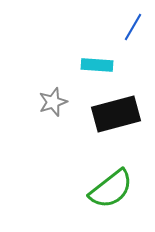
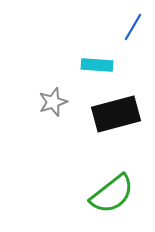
green semicircle: moved 1 px right, 5 px down
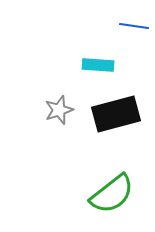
blue line: moved 1 px right, 1 px up; rotated 68 degrees clockwise
cyan rectangle: moved 1 px right
gray star: moved 6 px right, 8 px down
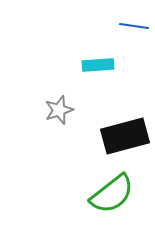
cyan rectangle: rotated 8 degrees counterclockwise
black rectangle: moved 9 px right, 22 px down
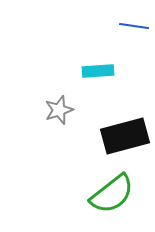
cyan rectangle: moved 6 px down
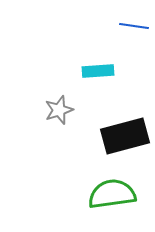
green semicircle: rotated 150 degrees counterclockwise
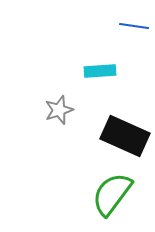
cyan rectangle: moved 2 px right
black rectangle: rotated 39 degrees clockwise
green semicircle: rotated 45 degrees counterclockwise
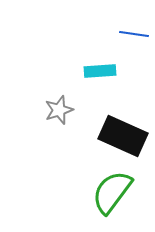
blue line: moved 8 px down
black rectangle: moved 2 px left
green semicircle: moved 2 px up
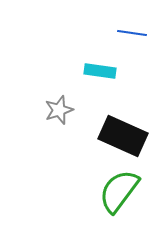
blue line: moved 2 px left, 1 px up
cyan rectangle: rotated 12 degrees clockwise
green semicircle: moved 7 px right, 1 px up
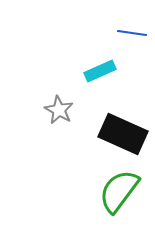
cyan rectangle: rotated 32 degrees counterclockwise
gray star: rotated 24 degrees counterclockwise
black rectangle: moved 2 px up
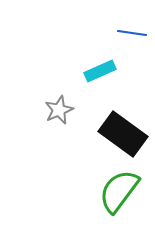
gray star: rotated 20 degrees clockwise
black rectangle: rotated 12 degrees clockwise
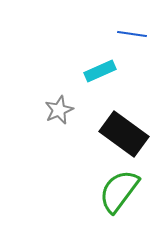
blue line: moved 1 px down
black rectangle: moved 1 px right
